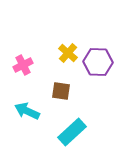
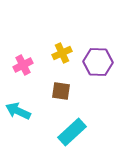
yellow cross: moved 6 px left; rotated 24 degrees clockwise
cyan arrow: moved 9 px left
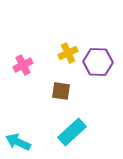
yellow cross: moved 6 px right
cyan arrow: moved 31 px down
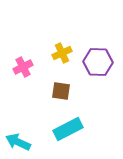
yellow cross: moved 6 px left
pink cross: moved 2 px down
cyan rectangle: moved 4 px left, 3 px up; rotated 16 degrees clockwise
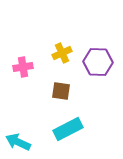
pink cross: rotated 18 degrees clockwise
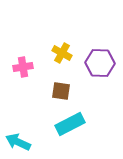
yellow cross: rotated 36 degrees counterclockwise
purple hexagon: moved 2 px right, 1 px down
cyan rectangle: moved 2 px right, 5 px up
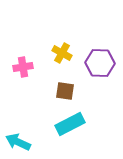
brown square: moved 4 px right
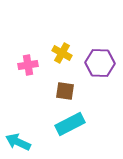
pink cross: moved 5 px right, 2 px up
